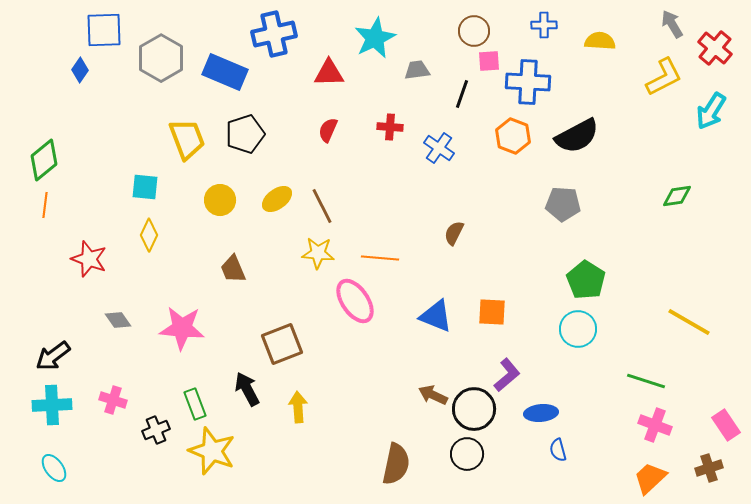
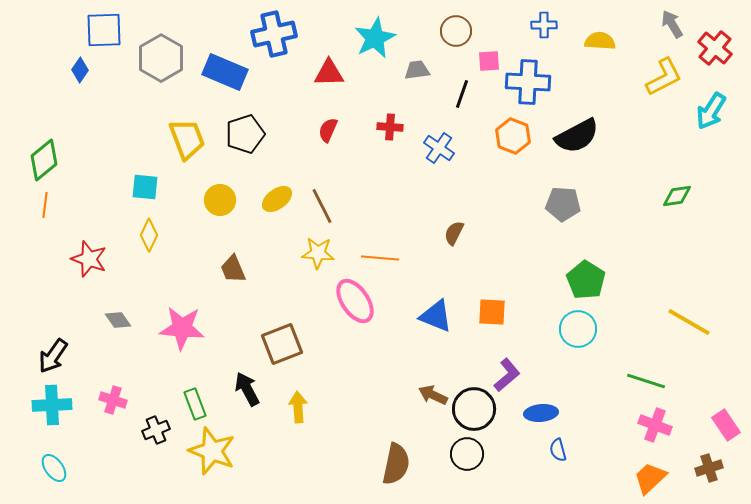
brown circle at (474, 31): moved 18 px left
black arrow at (53, 356): rotated 18 degrees counterclockwise
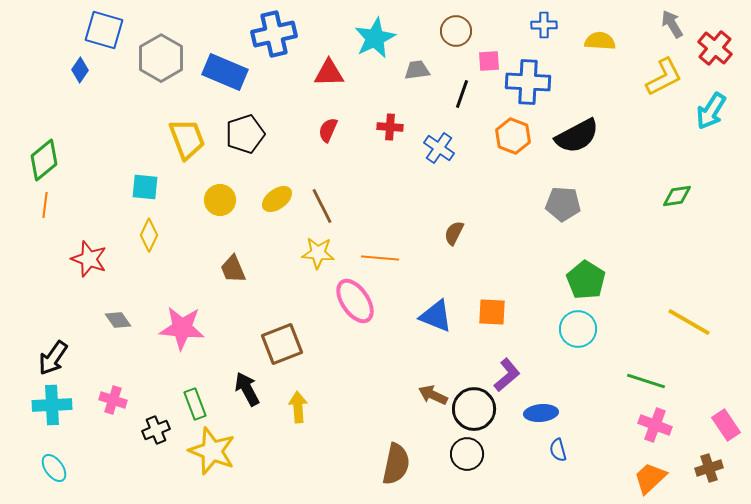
blue square at (104, 30): rotated 18 degrees clockwise
black arrow at (53, 356): moved 2 px down
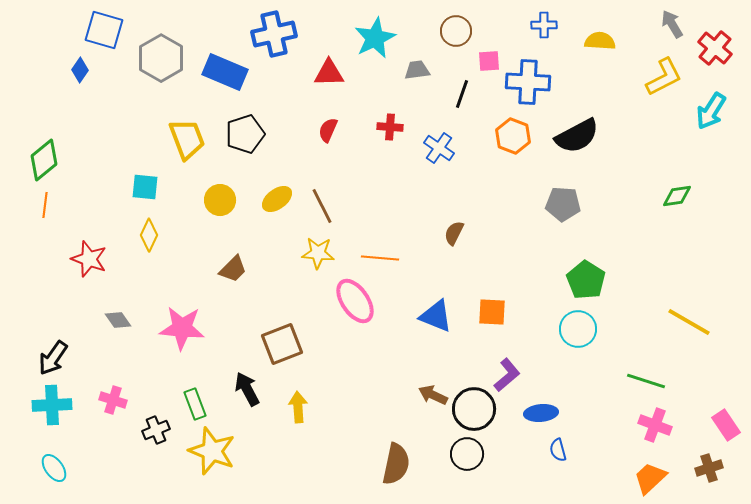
brown trapezoid at (233, 269): rotated 112 degrees counterclockwise
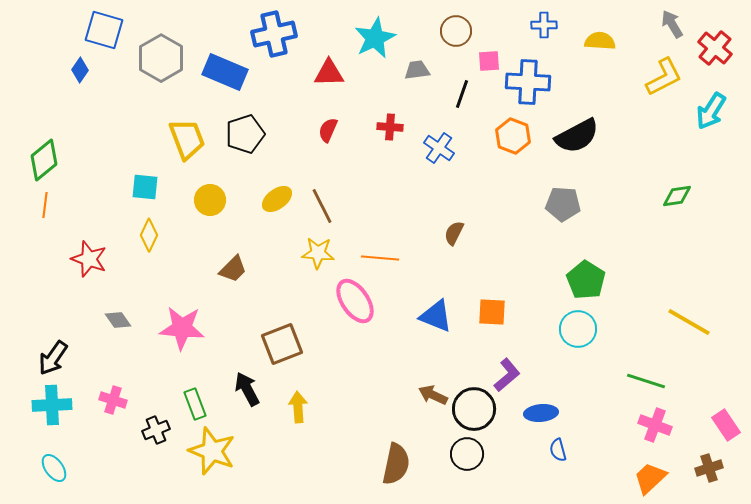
yellow circle at (220, 200): moved 10 px left
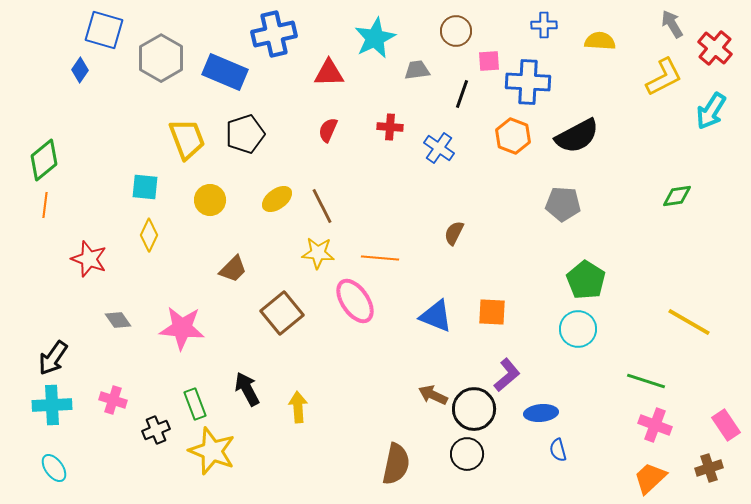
brown square at (282, 344): moved 31 px up; rotated 18 degrees counterclockwise
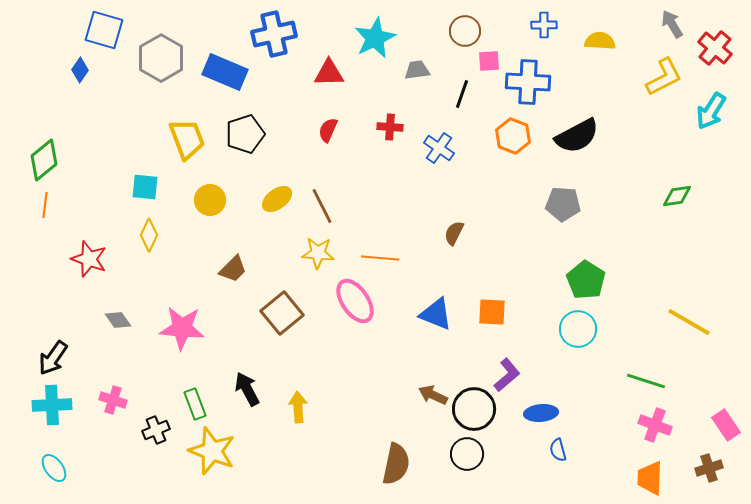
brown circle at (456, 31): moved 9 px right
blue triangle at (436, 316): moved 2 px up
orange trapezoid at (650, 478): rotated 45 degrees counterclockwise
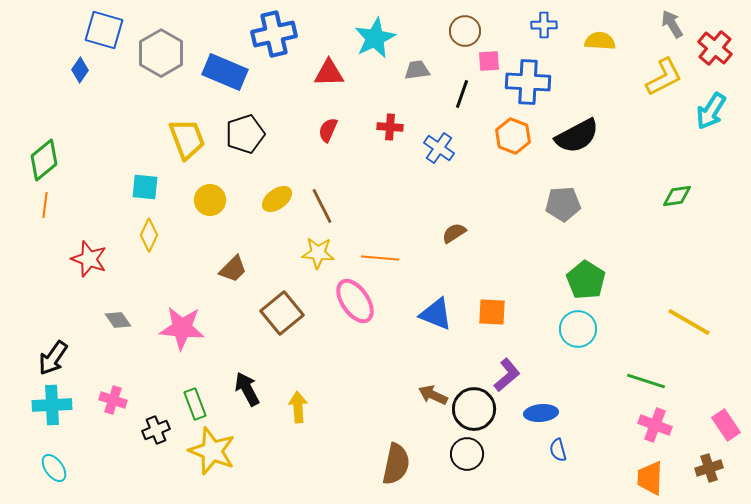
gray hexagon at (161, 58): moved 5 px up
gray pentagon at (563, 204): rotated 8 degrees counterclockwise
brown semicircle at (454, 233): rotated 30 degrees clockwise
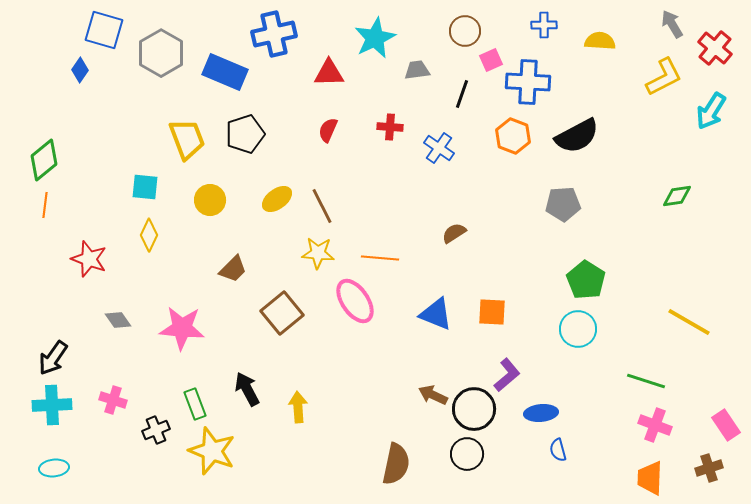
pink square at (489, 61): moved 2 px right, 1 px up; rotated 20 degrees counterclockwise
cyan ellipse at (54, 468): rotated 60 degrees counterclockwise
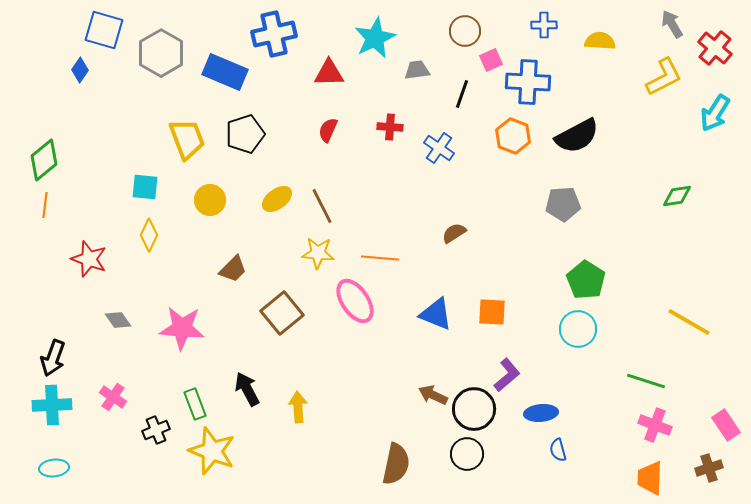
cyan arrow at (711, 111): moved 4 px right, 2 px down
black arrow at (53, 358): rotated 15 degrees counterclockwise
pink cross at (113, 400): moved 3 px up; rotated 16 degrees clockwise
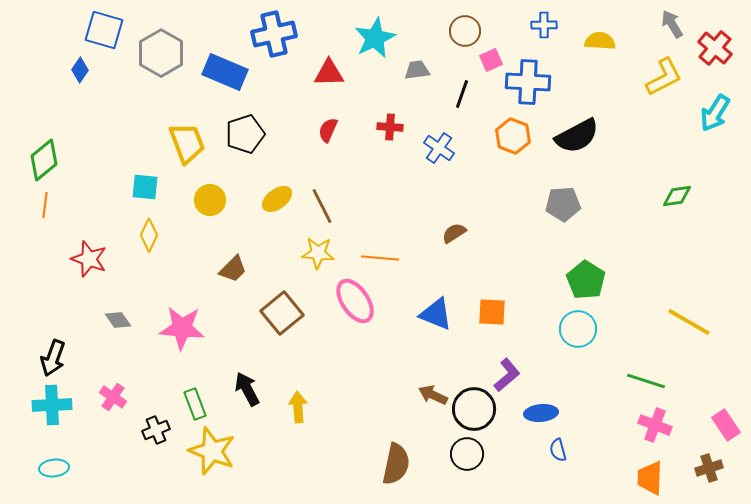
yellow trapezoid at (187, 139): moved 4 px down
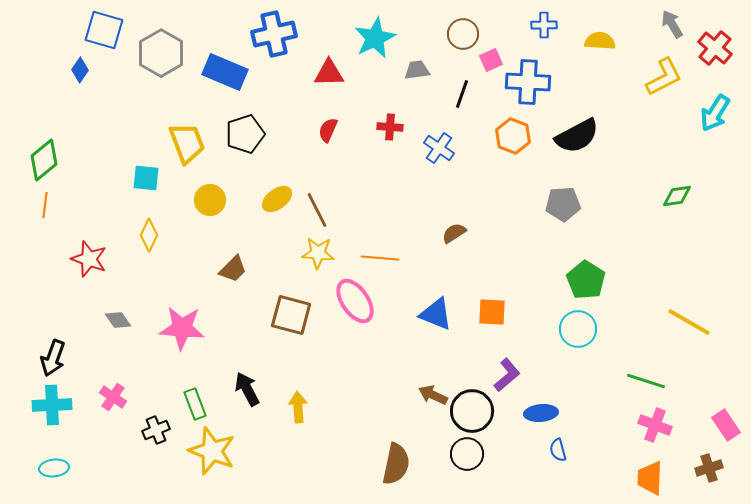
brown circle at (465, 31): moved 2 px left, 3 px down
cyan square at (145, 187): moved 1 px right, 9 px up
brown line at (322, 206): moved 5 px left, 4 px down
brown square at (282, 313): moved 9 px right, 2 px down; rotated 36 degrees counterclockwise
black circle at (474, 409): moved 2 px left, 2 px down
